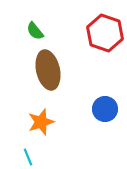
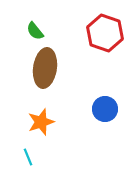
brown ellipse: moved 3 px left, 2 px up; rotated 21 degrees clockwise
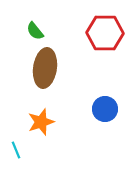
red hexagon: rotated 18 degrees counterclockwise
cyan line: moved 12 px left, 7 px up
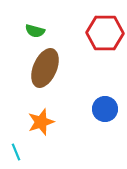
green semicircle: rotated 36 degrees counterclockwise
brown ellipse: rotated 15 degrees clockwise
cyan line: moved 2 px down
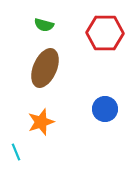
green semicircle: moved 9 px right, 6 px up
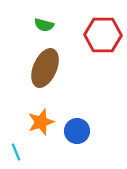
red hexagon: moved 2 px left, 2 px down
blue circle: moved 28 px left, 22 px down
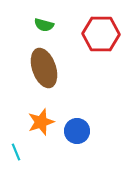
red hexagon: moved 2 px left, 1 px up
brown ellipse: moved 1 px left; rotated 42 degrees counterclockwise
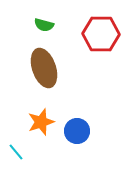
cyan line: rotated 18 degrees counterclockwise
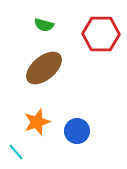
brown ellipse: rotated 69 degrees clockwise
orange star: moved 4 px left
